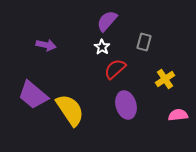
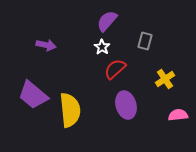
gray rectangle: moved 1 px right, 1 px up
yellow semicircle: rotated 28 degrees clockwise
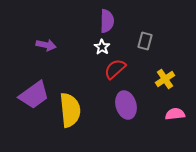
purple semicircle: rotated 140 degrees clockwise
purple trapezoid: moved 1 px right; rotated 76 degrees counterclockwise
pink semicircle: moved 3 px left, 1 px up
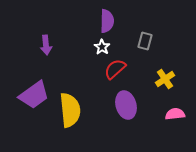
purple arrow: rotated 72 degrees clockwise
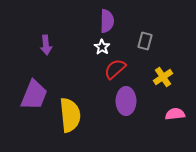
yellow cross: moved 2 px left, 2 px up
purple trapezoid: rotated 32 degrees counterclockwise
purple ellipse: moved 4 px up; rotated 16 degrees clockwise
yellow semicircle: moved 5 px down
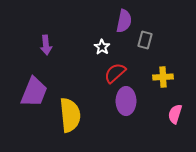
purple semicircle: moved 17 px right; rotated 10 degrees clockwise
gray rectangle: moved 1 px up
red semicircle: moved 4 px down
yellow cross: rotated 30 degrees clockwise
purple trapezoid: moved 3 px up
pink semicircle: rotated 66 degrees counterclockwise
